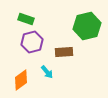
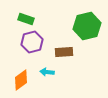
cyan arrow: rotated 136 degrees clockwise
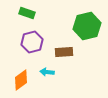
green rectangle: moved 1 px right, 6 px up
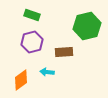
green rectangle: moved 5 px right, 2 px down
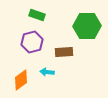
green rectangle: moved 5 px right
green hexagon: rotated 12 degrees clockwise
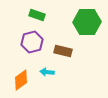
green hexagon: moved 4 px up
brown rectangle: moved 1 px left, 1 px up; rotated 18 degrees clockwise
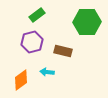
green rectangle: rotated 56 degrees counterclockwise
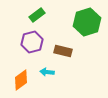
green hexagon: rotated 16 degrees counterclockwise
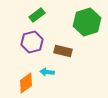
orange diamond: moved 5 px right, 3 px down
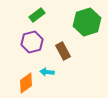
brown rectangle: rotated 48 degrees clockwise
